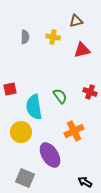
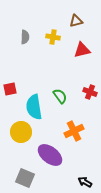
purple ellipse: rotated 20 degrees counterclockwise
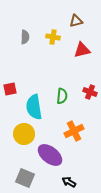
green semicircle: moved 2 px right; rotated 42 degrees clockwise
yellow circle: moved 3 px right, 2 px down
black arrow: moved 16 px left
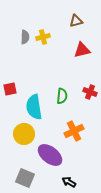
yellow cross: moved 10 px left; rotated 24 degrees counterclockwise
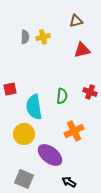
gray square: moved 1 px left, 1 px down
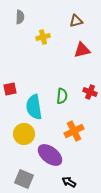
gray semicircle: moved 5 px left, 20 px up
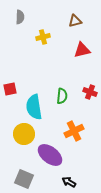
brown triangle: moved 1 px left
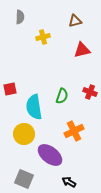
green semicircle: rotated 14 degrees clockwise
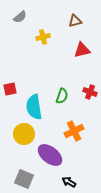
gray semicircle: rotated 48 degrees clockwise
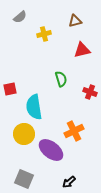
yellow cross: moved 1 px right, 3 px up
green semicircle: moved 1 px left, 17 px up; rotated 35 degrees counterclockwise
purple ellipse: moved 1 px right, 5 px up
black arrow: rotated 72 degrees counterclockwise
